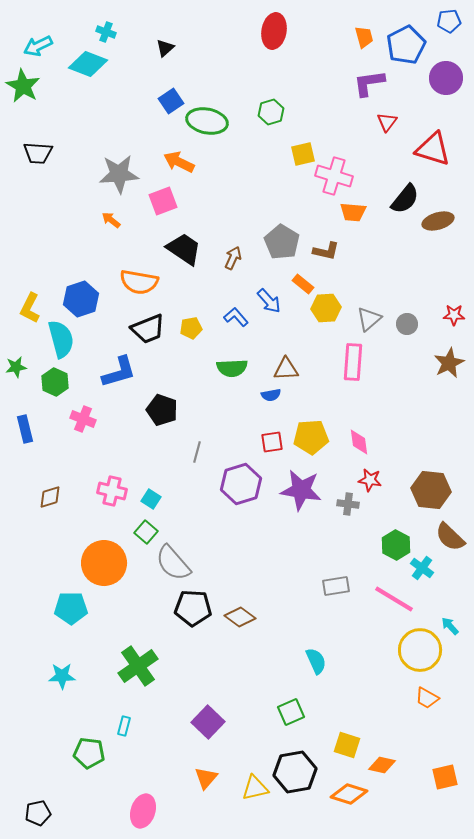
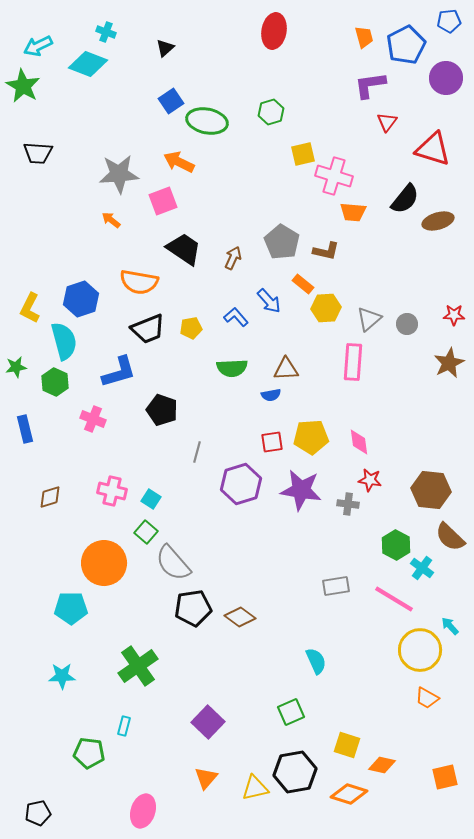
purple L-shape at (369, 83): moved 1 px right, 2 px down
cyan semicircle at (61, 339): moved 3 px right, 2 px down
pink cross at (83, 419): moved 10 px right
black pentagon at (193, 608): rotated 12 degrees counterclockwise
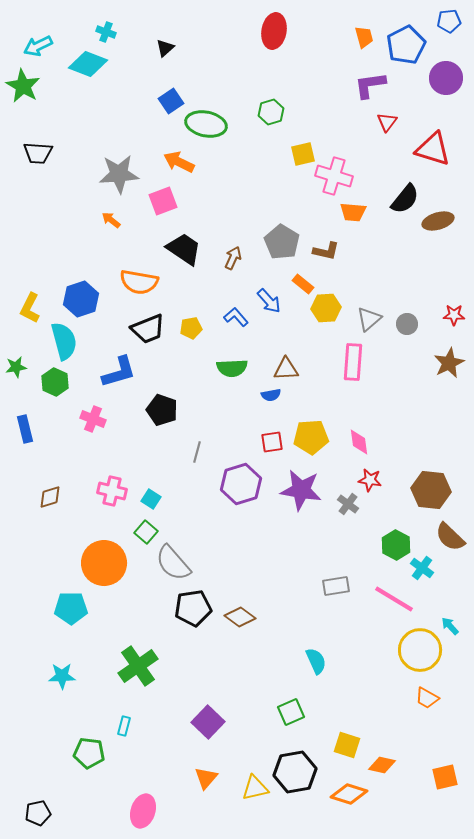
green ellipse at (207, 121): moved 1 px left, 3 px down
gray cross at (348, 504): rotated 30 degrees clockwise
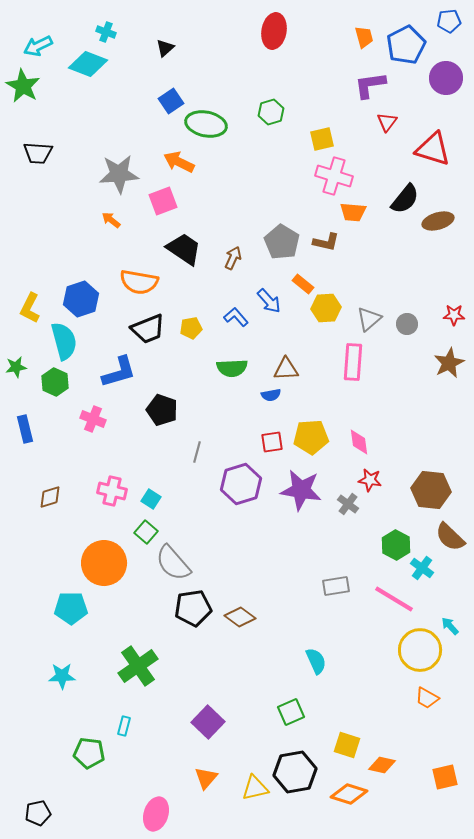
yellow square at (303, 154): moved 19 px right, 15 px up
brown L-shape at (326, 251): moved 9 px up
pink ellipse at (143, 811): moved 13 px right, 3 px down
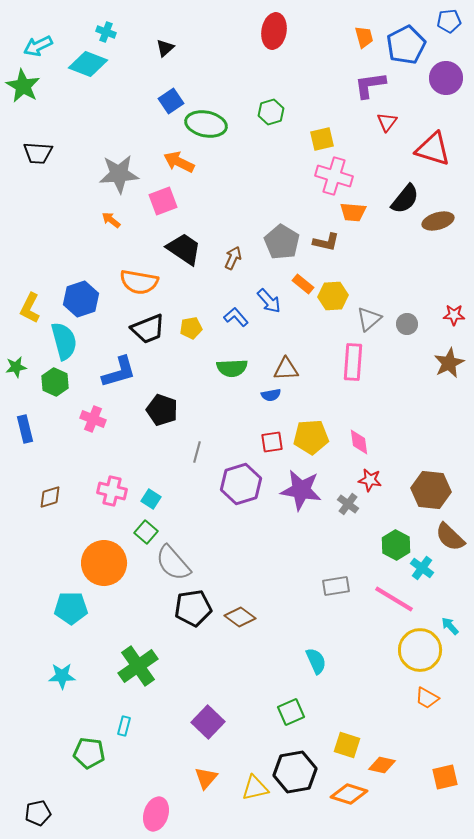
yellow hexagon at (326, 308): moved 7 px right, 12 px up
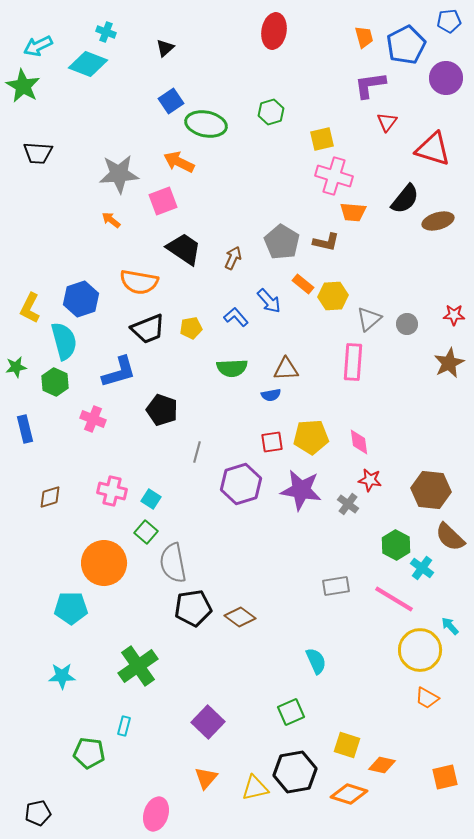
gray semicircle at (173, 563): rotated 30 degrees clockwise
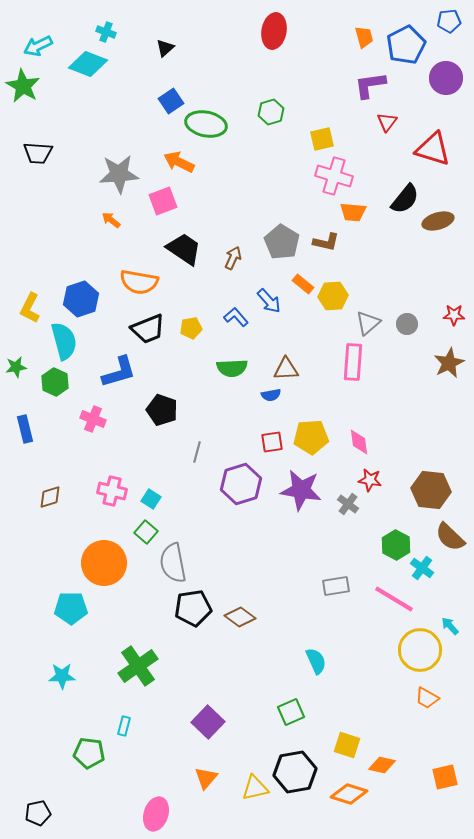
gray triangle at (369, 319): moved 1 px left, 4 px down
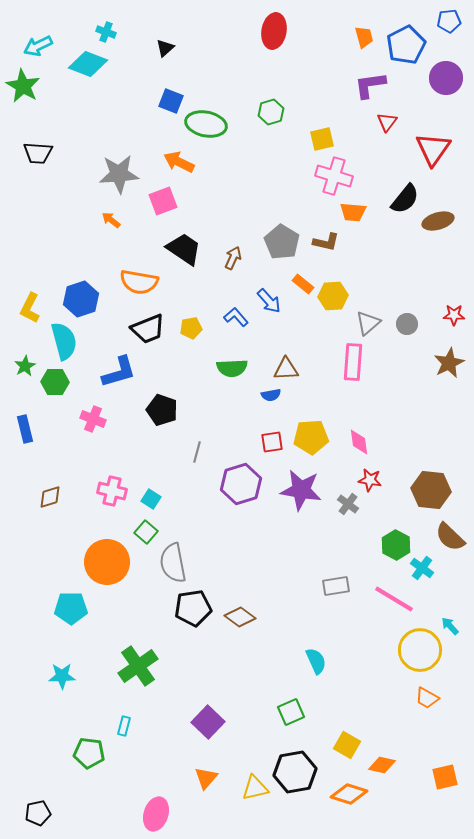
blue square at (171, 101): rotated 35 degrees counterclockwise
red triangle at (433, 149): rotated 48 degrees clockwise
green star at (16, 367): moved 9 px right, 1 px up; rotated 20 degrees counterclockwise
green hexagon at (55, 382): rotated 24 degrees counterclockwise
orange circle at (104, 563): moved 3 px right, 1 px up
yellow square at (347, 745): rotated 12 degrees clockwise
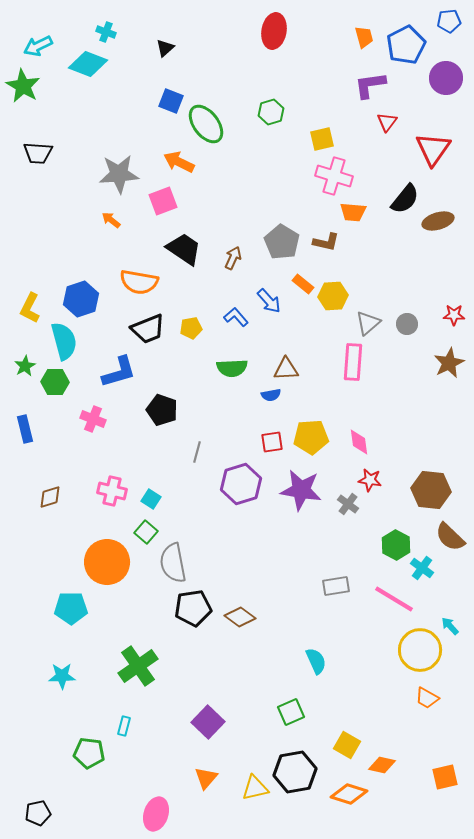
green ellipse at (206, 124): rotated 42 degrees clockwise
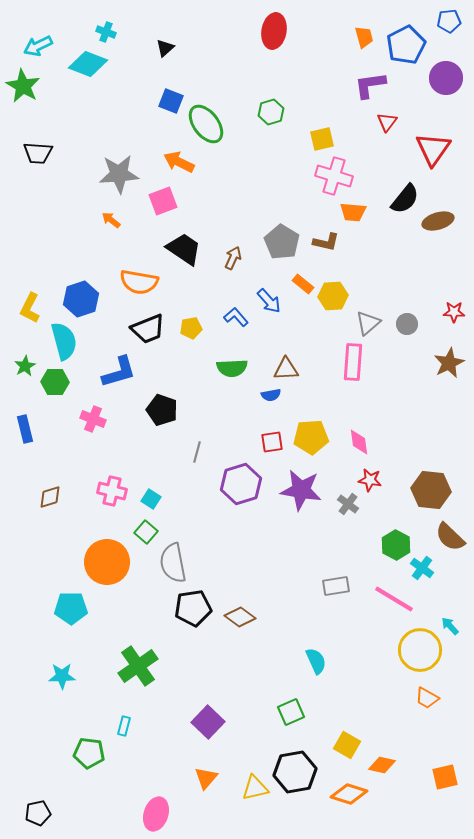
red star at (454, 315): moved 3 px up
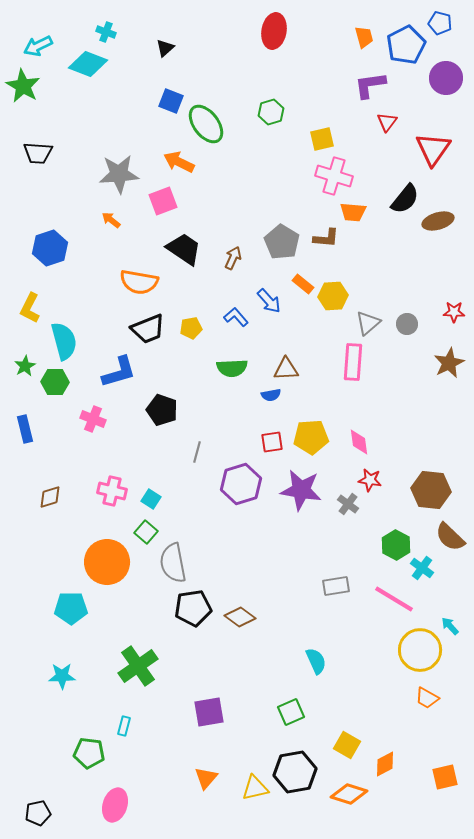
blue pentagon at (449, 21): moved 9 px left, 2 px down; rotated 20 degrees clockwise
brown L-shape at (326, 242): moved 4 px up; rotated 8 degrees counterclockwise
blue hexagon at (81, 299): moved 31 px left, 51 px up
purple square at (208, 722): moved 1 px right, 10 px up; rotated 36 degrees clockwise
orange diamond at (382, 765): moved 3 px right, 1 px up; rotated 40 degrees counterclockwise
pink ellipse at (156, 814): moved 41 px left, 9 px up
